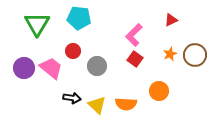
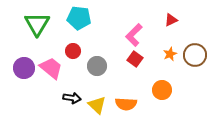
orange circle: moved 3 px right, 1 px up
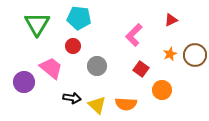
red circle: moved 5 px up
red square: moved 6 px right, 10 px down
purple circle: moved 14 px down
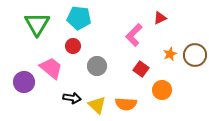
red triangle: moved 11 px left, 2 px up
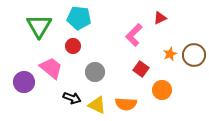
green triangle: moved 2 px right, 2 px down
brown circle: moved 1 px left
gray circle: moved 2 px left, 6 px down
black arrow: rotated 12 degrees clockwise
yellow triangle: rotated 18 degrees counterclockwise
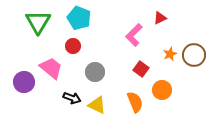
cyan pentagon: rotated 15 degrees clockwise
green triangle: moved 1 px left, 4 px up
orange semicircle: moved 9 px right, 2 px up; rotated 115 degrees counterclockwise
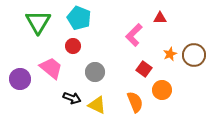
red triangle: rotated 24 degrees clockwise
red square: moved 3 px right
purple circle: moved 4 px left, 3 px up
